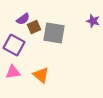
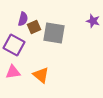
purple semicircle: rotated 40 degrees counterclockwise
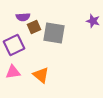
purple semicircle: moved 2 px up; rotated 72 degrees clockwise
purple square: rotated 35 degrees clockwise
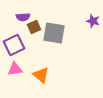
pink triangle: moved 2 px right, 3 px up
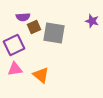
purple star: moved 1 px left
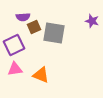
orange triangle: rotated 18 degrees counterclockwise
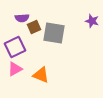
purple semicircle: moved 1 px left, 1 px down
purple square: moved 1 px right, 2 px down
pink triangle: rotated 21 degrees counterclockwise
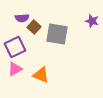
brown square: rotated 24 degrees counterclockwise
gray square: moved 3 px right, 1 px down
